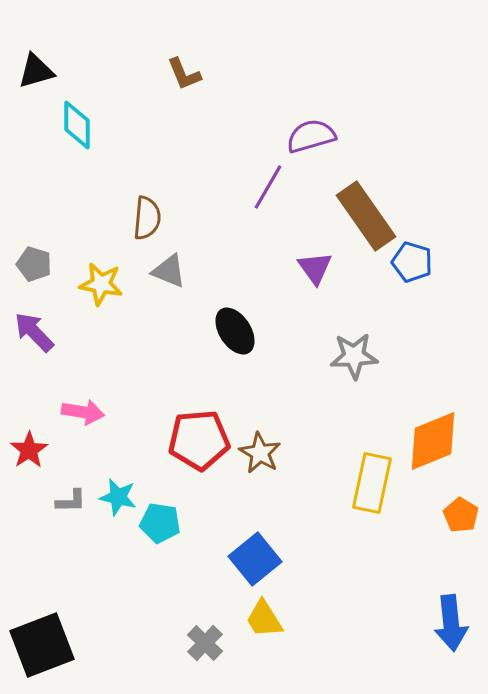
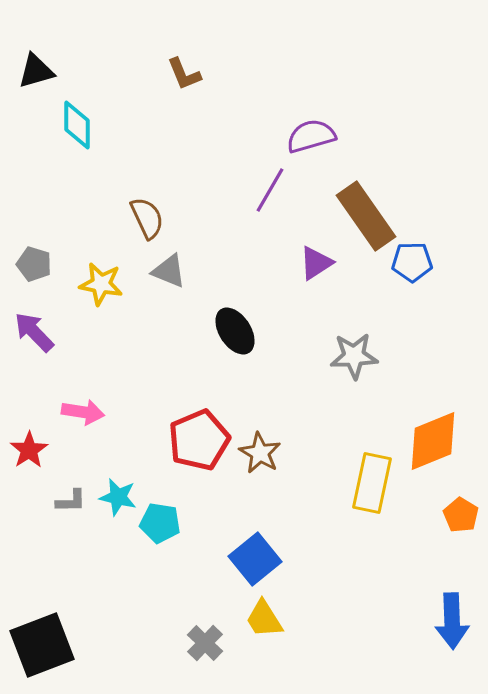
purple line: moved 2 px right, 3 px down
brown semicircle: rotated 30 degrees counterclockwise
blue pentagon: rotated 18 degrees counterclockwise
purple triangle: moved 1 px right, 5 px up; rotated 33 degrees clockwise
red pentagon: rotated 18 degrees counterclockwise
blue arrow: moved 1 px right, 2 px up; rotated 4 degrees clockwise
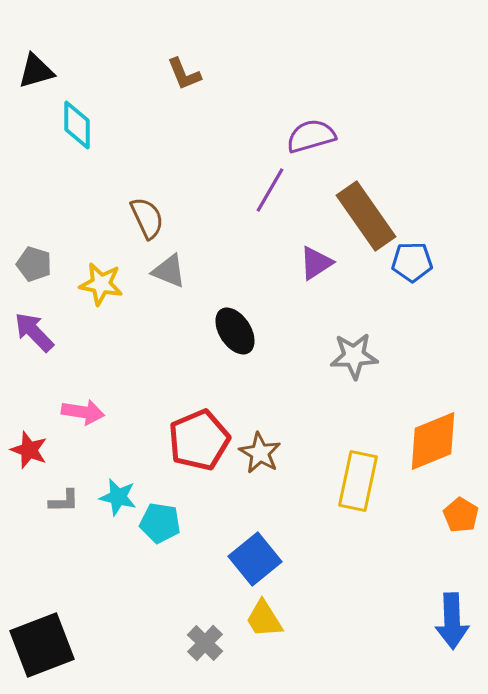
red star: rotated 18 degrees counterclockwise
yellow rectangle: moved 14 px left, 2 px up
gray L-shape: moved 7 px left
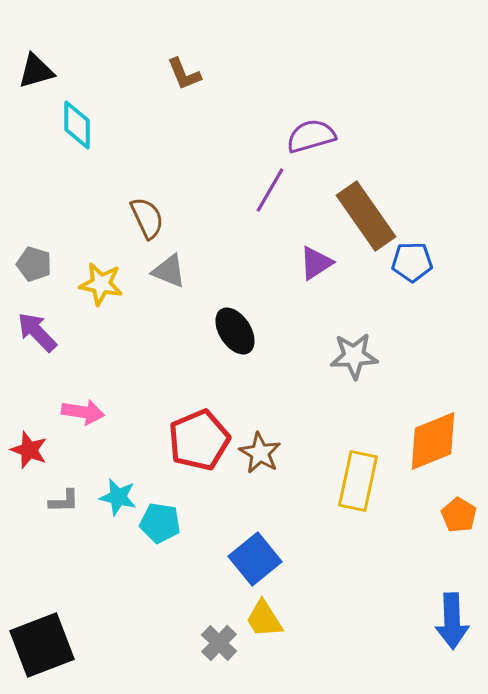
purple arrow: moved 3 px right
orange pentagon: moved 2 px left
gray cross: moved 14 px right
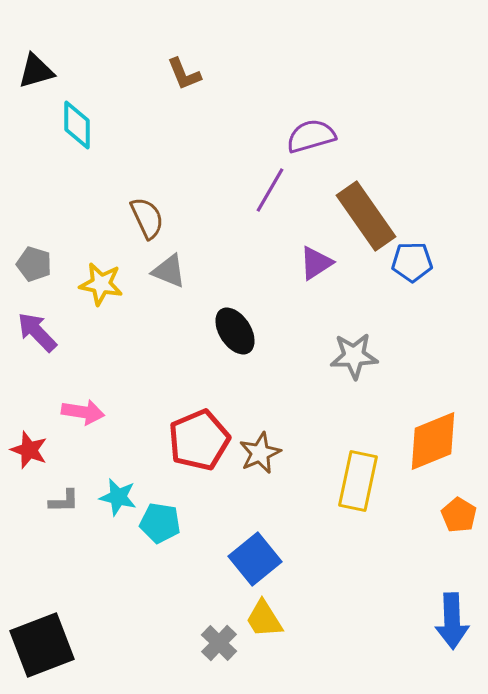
brown star: rotated 18 degrees clockwise
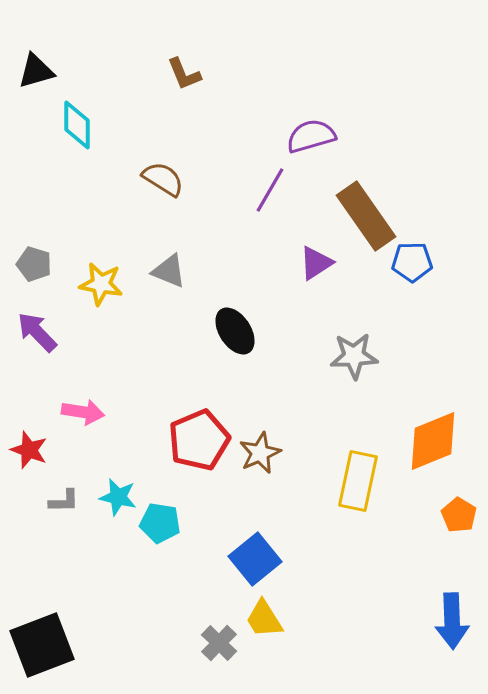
brown semicircle: moved 16 px right, 39 px up; rotated 33 degrees counterclockwise
